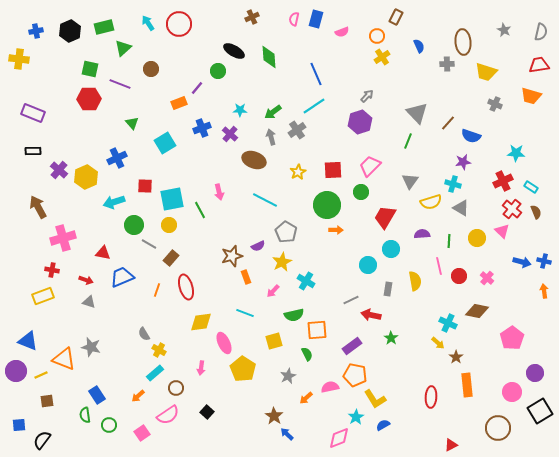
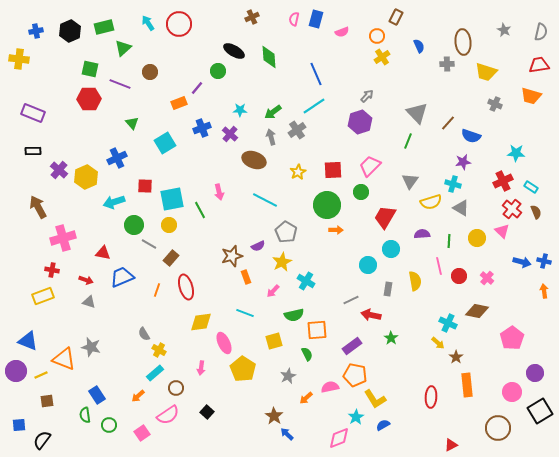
brown circle at (151, 69): moved 1 px left, 3 px down
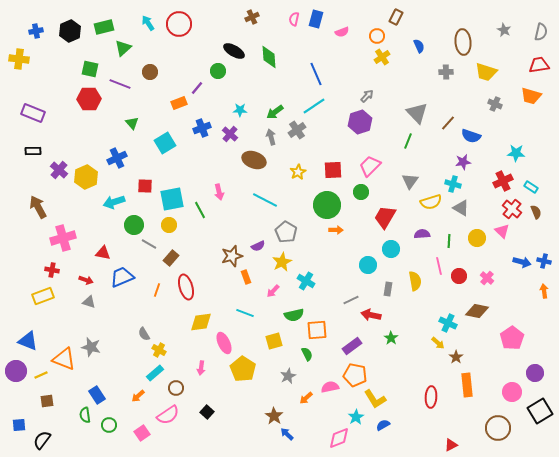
gray cross at (447, 64): moved 1 px left, 8 px down
green arrow at (273, 112): moved 2 px right
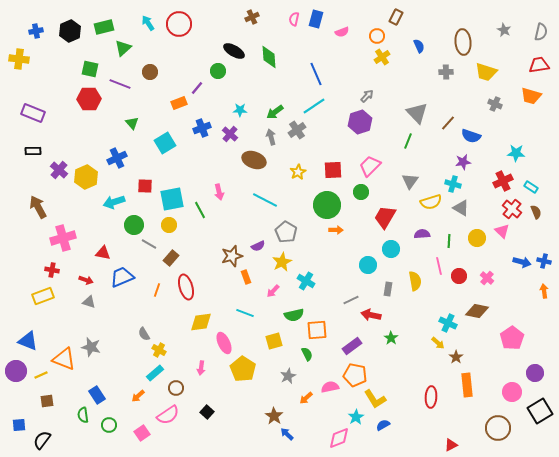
green semicircle at (85, 415): moved 2 px left
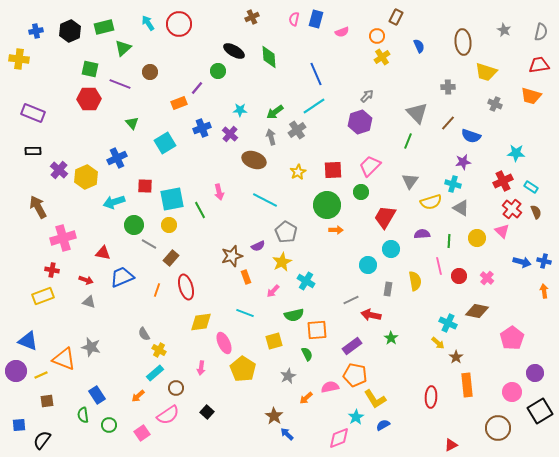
gray cross at (446, 72): moved 2 px right, 15 px down
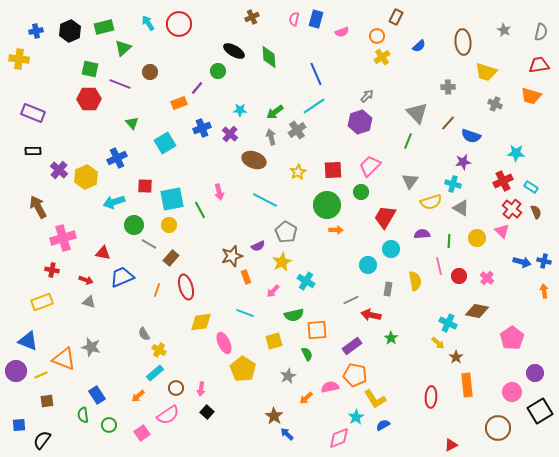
blue semicircle at (419, 46): rotated 72 degrees clockwise
yellow rectangle at (43, 296): moved 1 px left, 6 px down
pink arrow at (201, 368): moved 21 px down
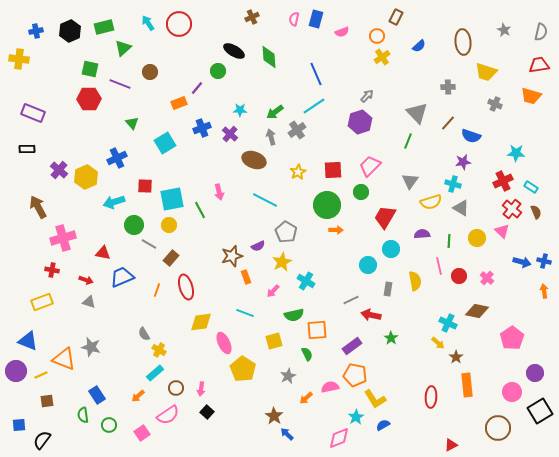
black rectangle at (33, 151): moved 6 px left, 2 px up
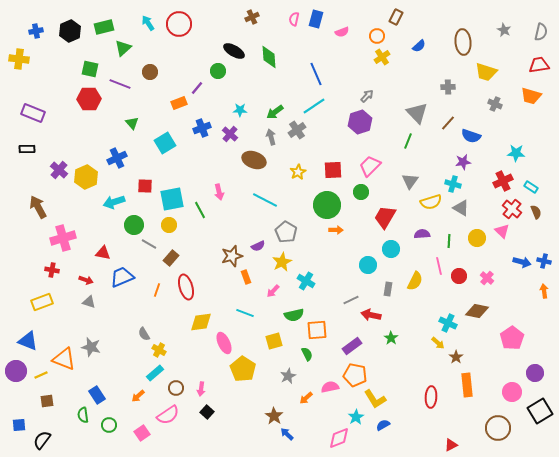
yellow semicircle at (415, 281): rotated 36 degrees clockwise
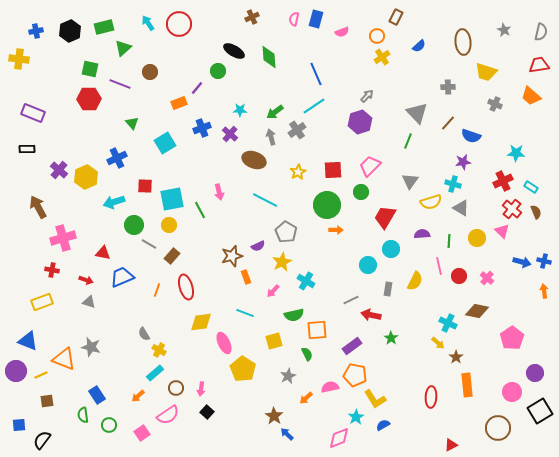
orange trapezoid at (531, 96): rotated 25 degrees clockwise
brown rectangle at (171, 258): moved 1 px right, 2 px up
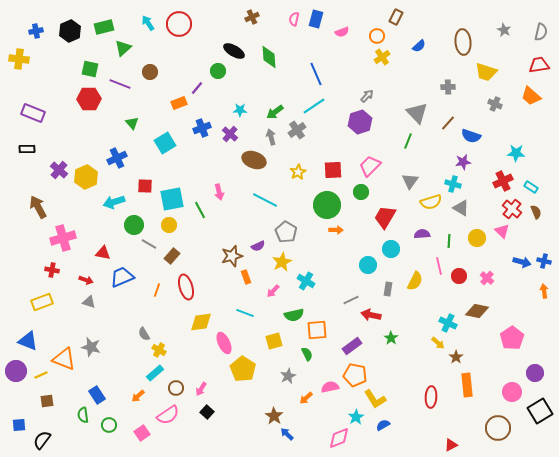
pink arrow at (201, 389): rotated 24 degrees clockwise
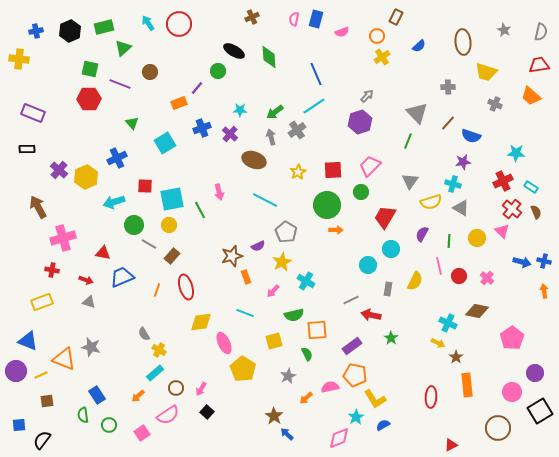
purple semicircle at (422, 234): rotated 56 degrees counterclockwise
yellow arrow at (438, 343): rotated 16 degrees counterclockwise
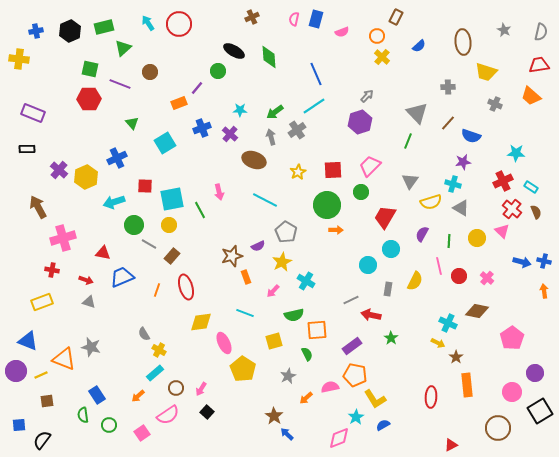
yellow cross at (382, 57): rotated 14 degrees counterclockwise
